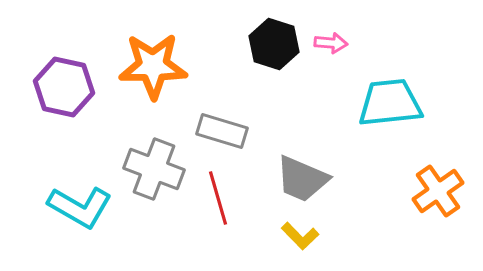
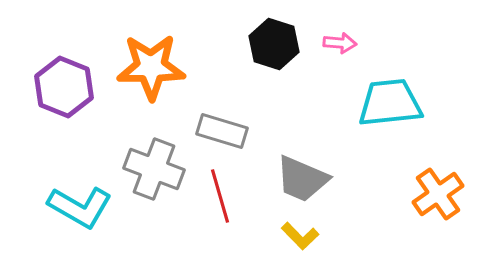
pink arrow: moved 9 px right
orange star: moved 2 px left, 1 px down
purple hexagon: rotated 10 degrees clockwise
orange cross: moved 3 px down
red line: moved 2 px right, 2 px up
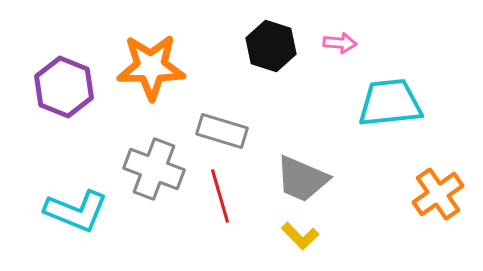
black hexagon: moved 3 px left, 2 px down
cyan L-shape: moved 4 px left, 4 px down; rotated 8 degrees counterclockwise
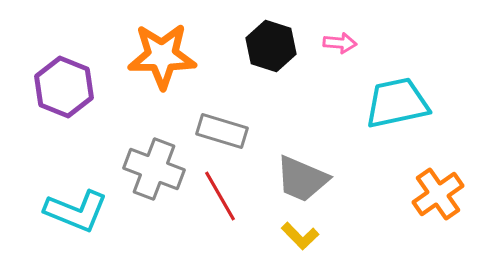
orange star: moved 11 px right, 11 px up
cyan trapezoid: moved 7 px right; rotated 6 degrees counterclockwise
red line: rotated 14 degrees counterclockwise
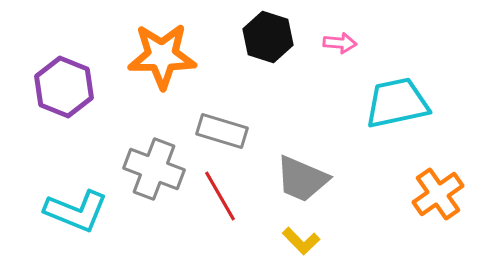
black hexagon: moved 3 px left, 9 px up
yellow L-shape: moved 1 px right, 5 px down
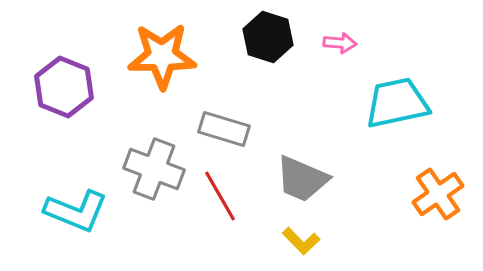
gray rectangle: moved 2 px right, 2 px up
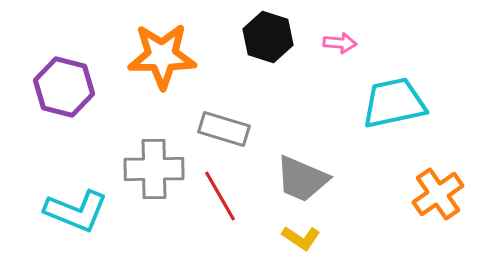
purple hexagon: rotated 8 degrees counterclockwise
cyan trapezoid: moved 3 px left
gray cross: rotated 22 degrees counterclockwise
yellow L-shape: moved 3 px up; rotated 12 degrees counterclockwise
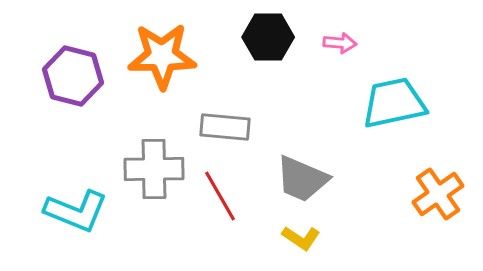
black hexagon: rotated 18 degrees counterclockwise
purple hexagon: moved 9 px right, 11 px up
gray rectangle: moved 1 px right, 2 px up; rotated 12 degrees counterclockwise
